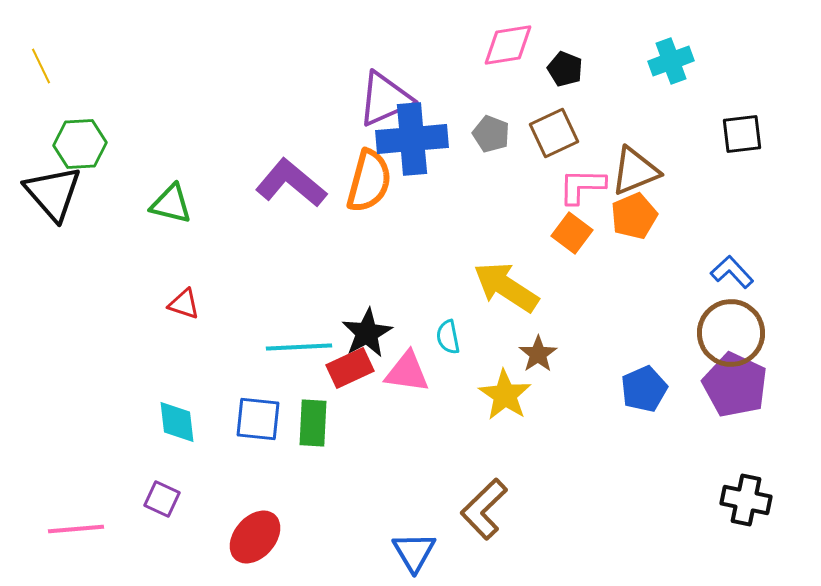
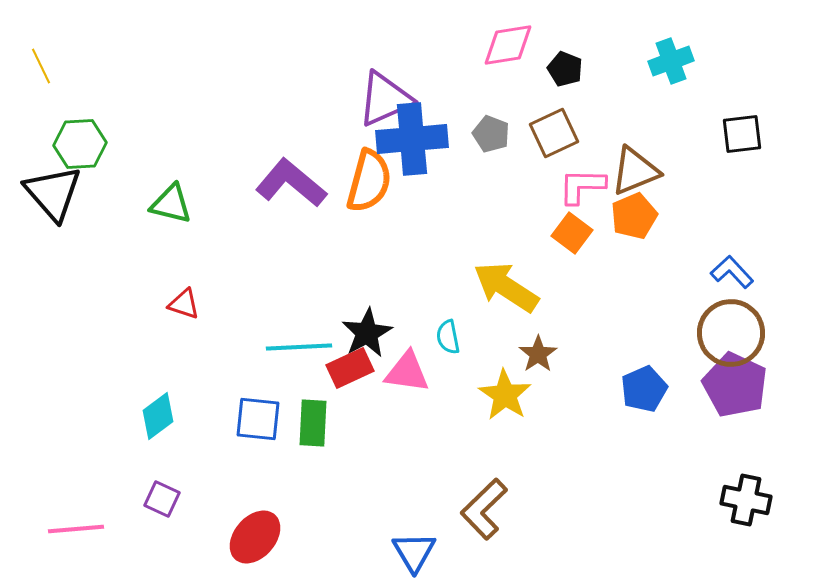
cyan diamond: moved 19 px left, 6 px up; rotated 60 degrees clockwise
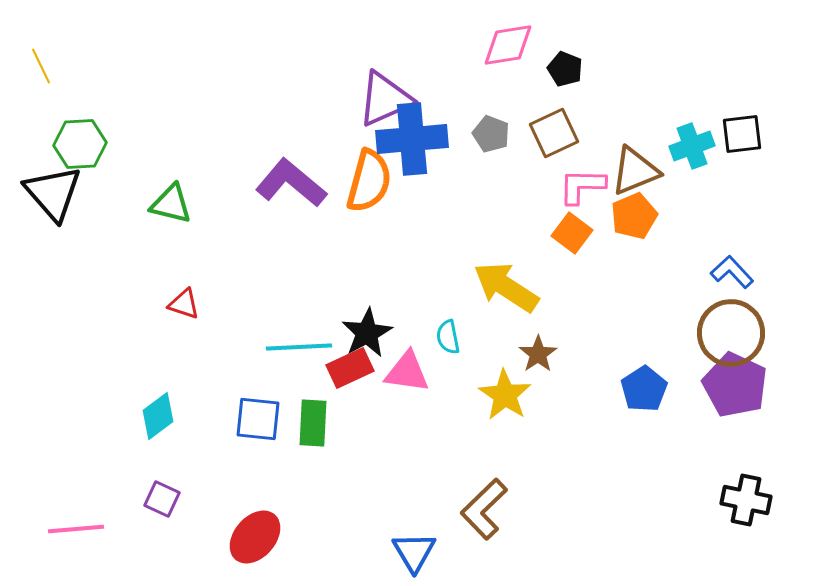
cyan cross: moved 21 px right, 85 px down
blue pentagon: rotated 9 degrees counterclockwise
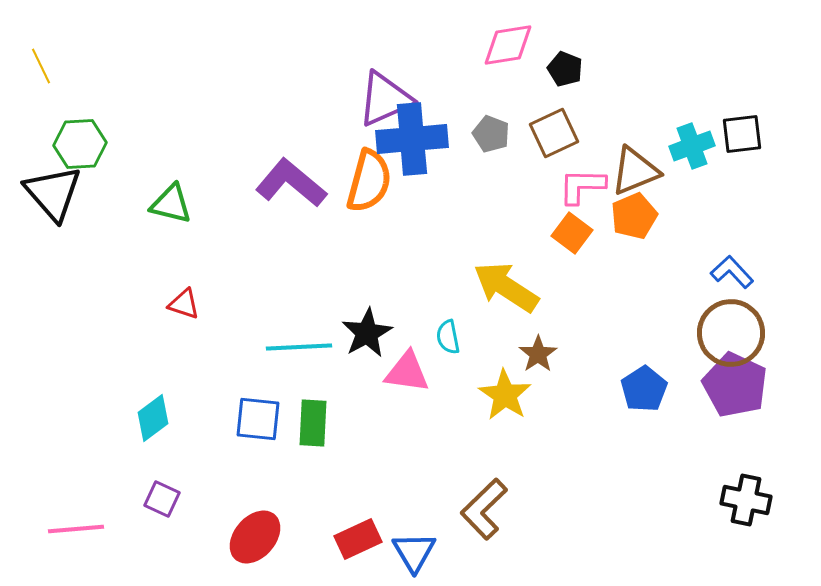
red rectangle: moved 8 px right, 171 px down
cyan diamond: moved 5 px left, 2 px down
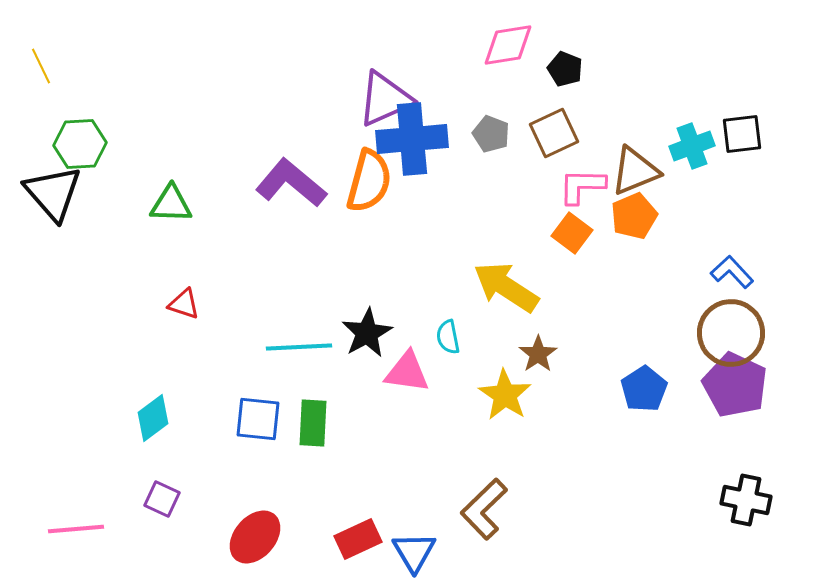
green triangle: rotated 12 degrees counterclockwise
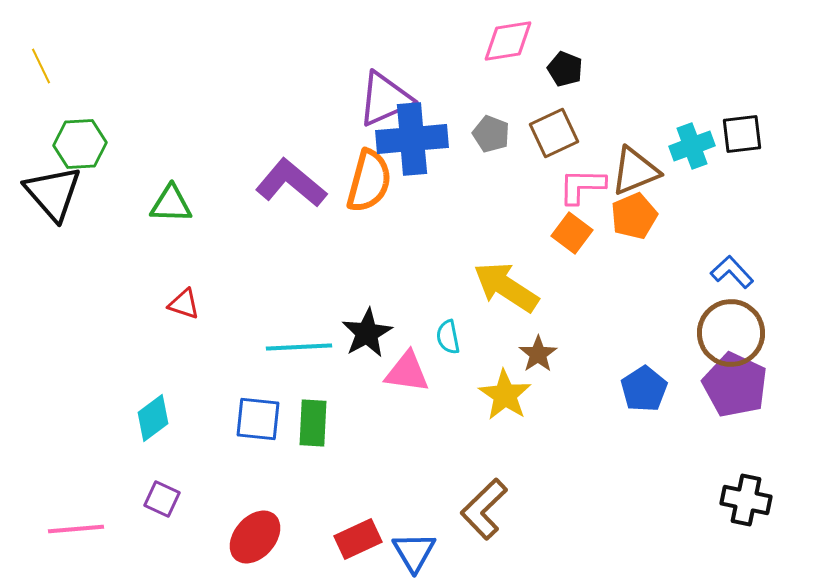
pink diamond: moved 4 px up
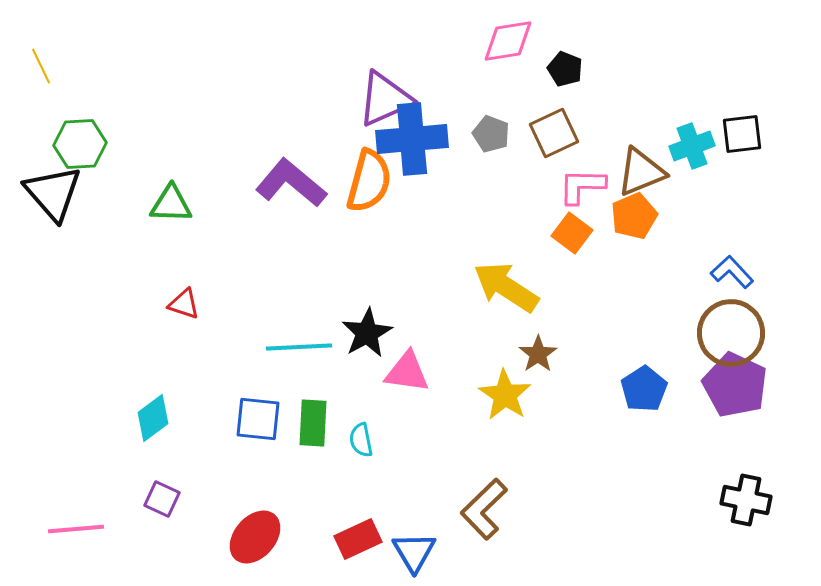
brown triangle: moved 6 px right, 1 px down
cyan semicircle: moved 87 px left, 103 px down
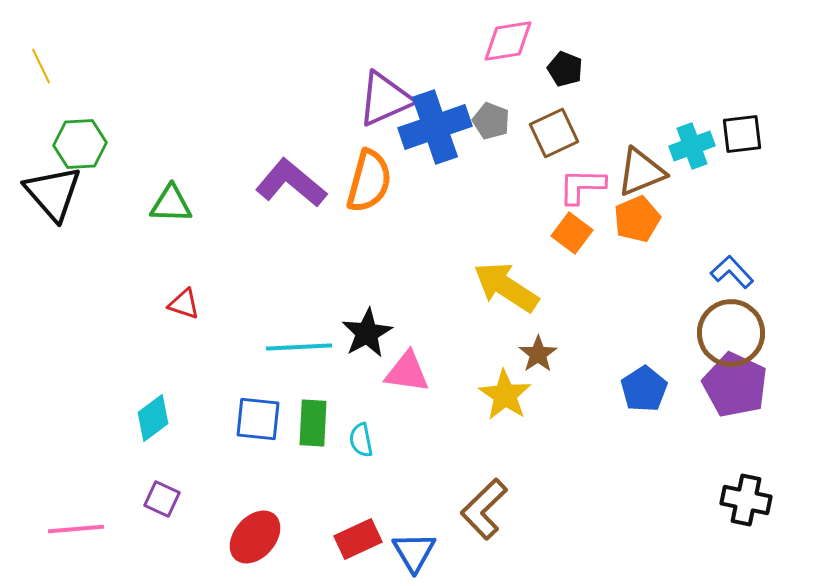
gray pentagon: moved 13 px up
blue cross: moved 23 px right, 12 px up; rotated 14 degrees counterclockwise
orange pentagon: moved 3 px right, 3 px down
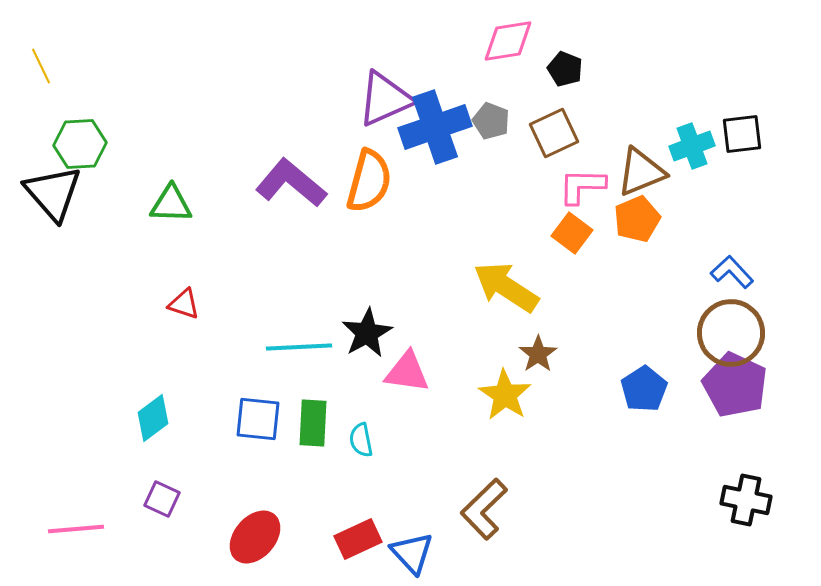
blue triangle: moved 2 px left, 1 px down; rotated 12 degrees counterclockwise
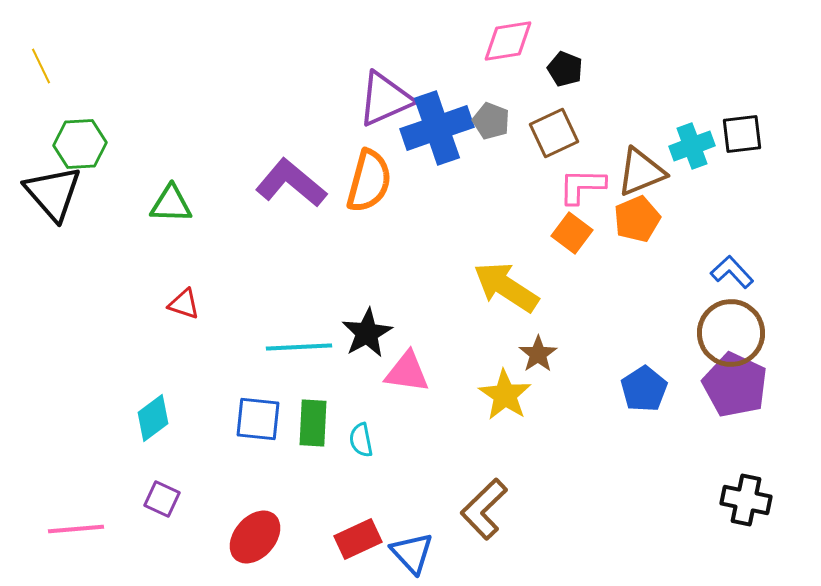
blue cross: moved 2 px right, 1 px down
